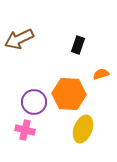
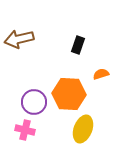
brown arrow: rotated 12 degrees clockwise
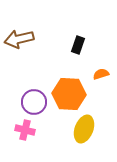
yellow ellipse: moved 1 px right
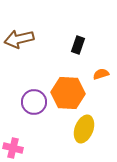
orange hexagon: moved 1 px left, 1 px up
pink cross: moved 12 px left, 18 px down
